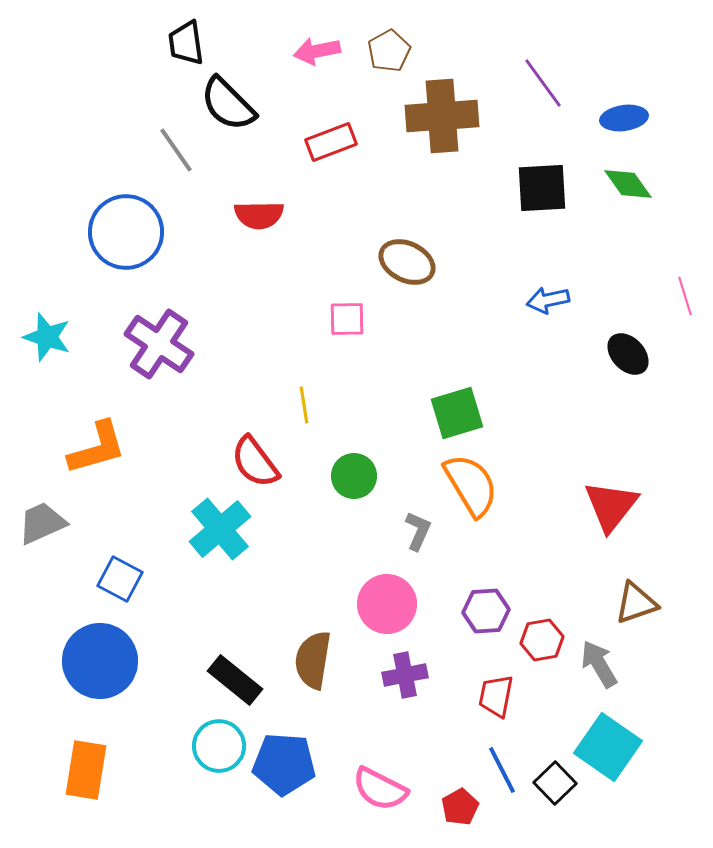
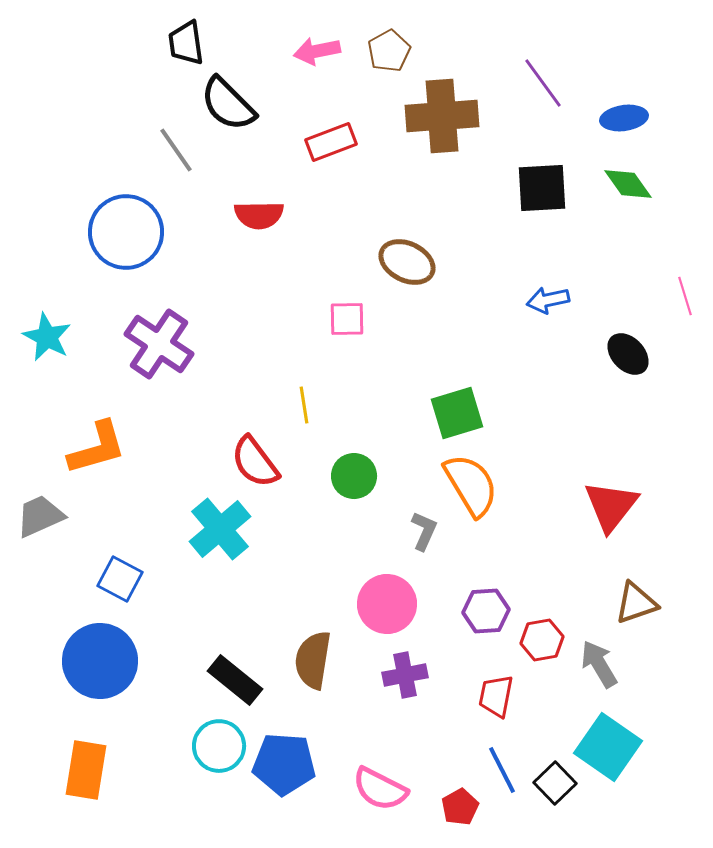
cyan star at (47, 337): rotated 9 degrees clockwise
gray trapezoid at (42, 523): moved 2 px left, 7 px up
gray L-shape at (418, 531): moved 6 px right
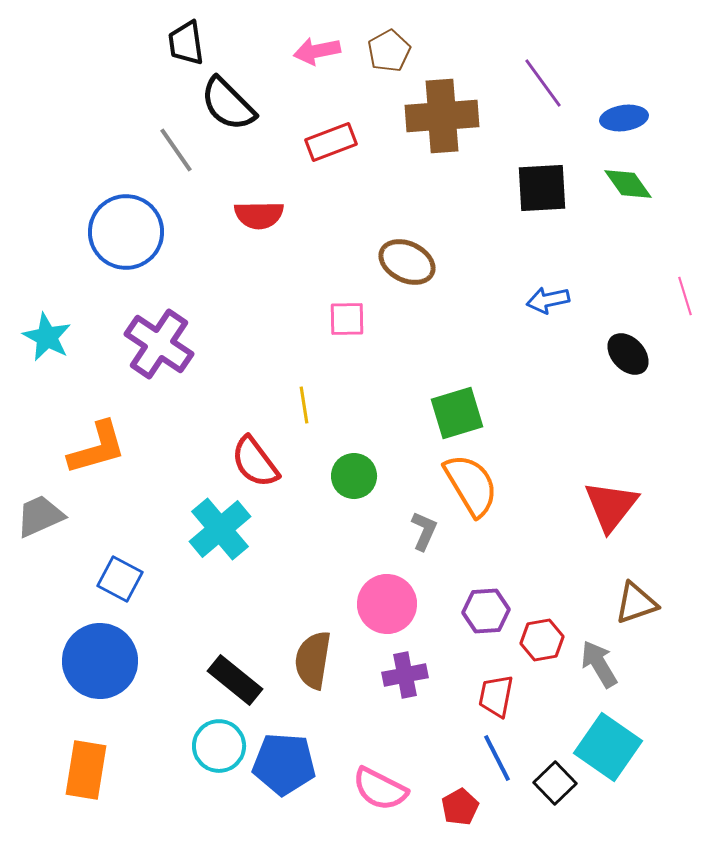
blue line at (502, 770): moved 5 px left, 12 px up
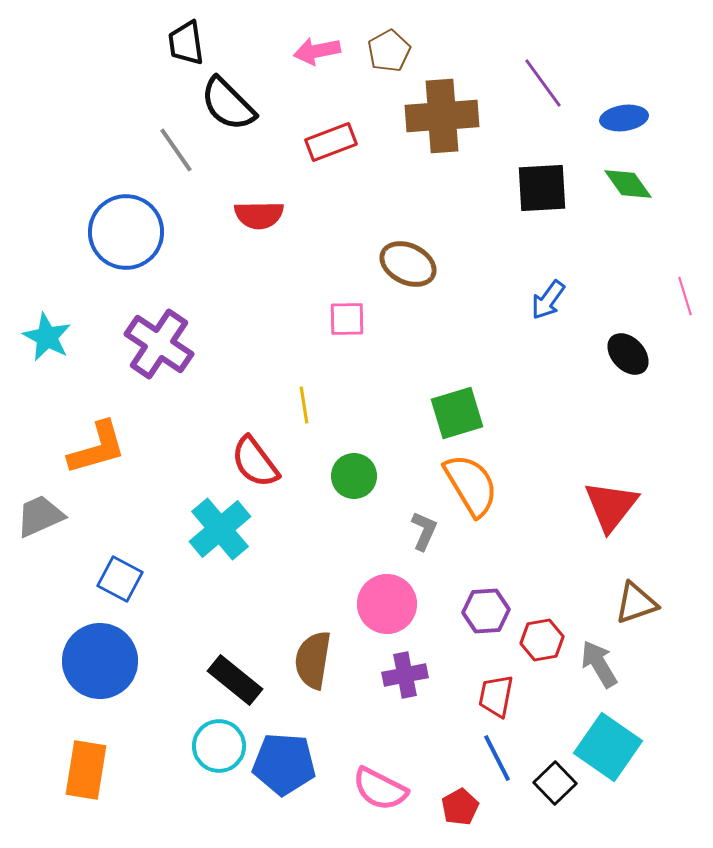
brown ellipse at (407, 262): moved 1 px right, 2 px down
blue arrow at (548, 300): rotated 42 degrees counterclockwise
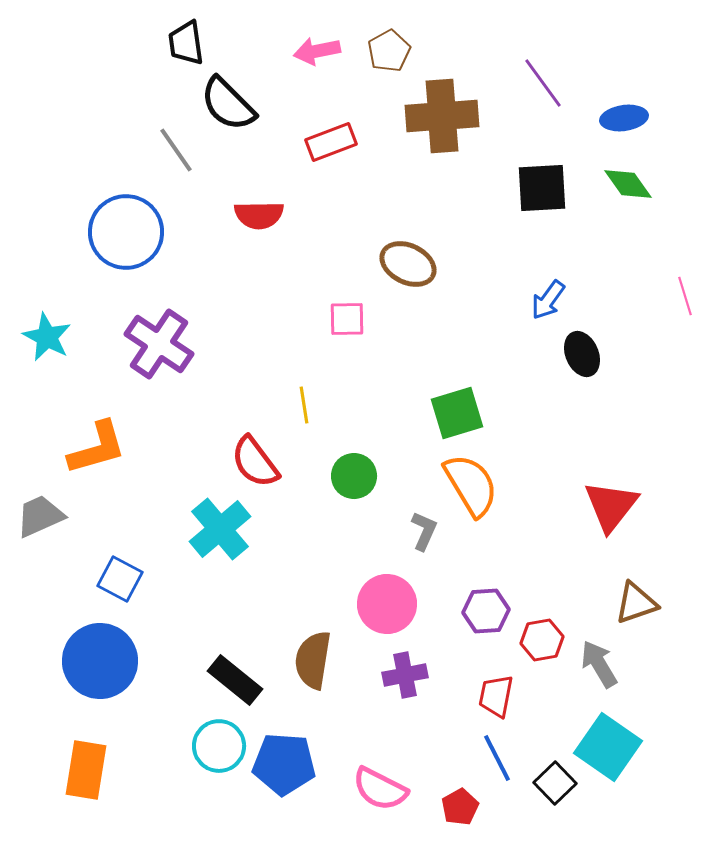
black ellipse at (628, 354): moved 46 px left; rotated 21 degrees clockwise
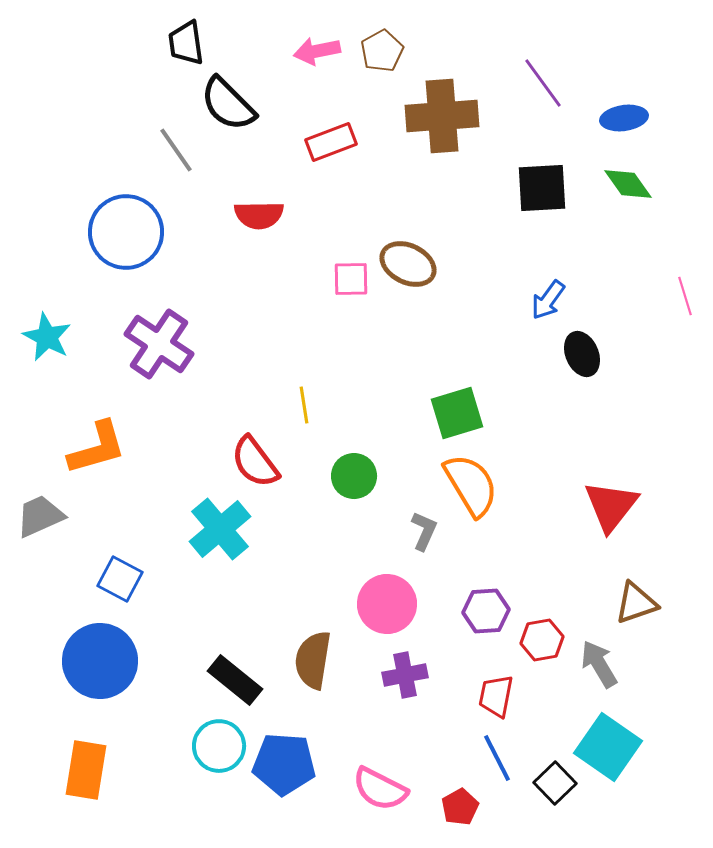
brown pentagon at (389, 51): moved 7 px left
pink square at (347, 319): moved 4 px right, 40 px up
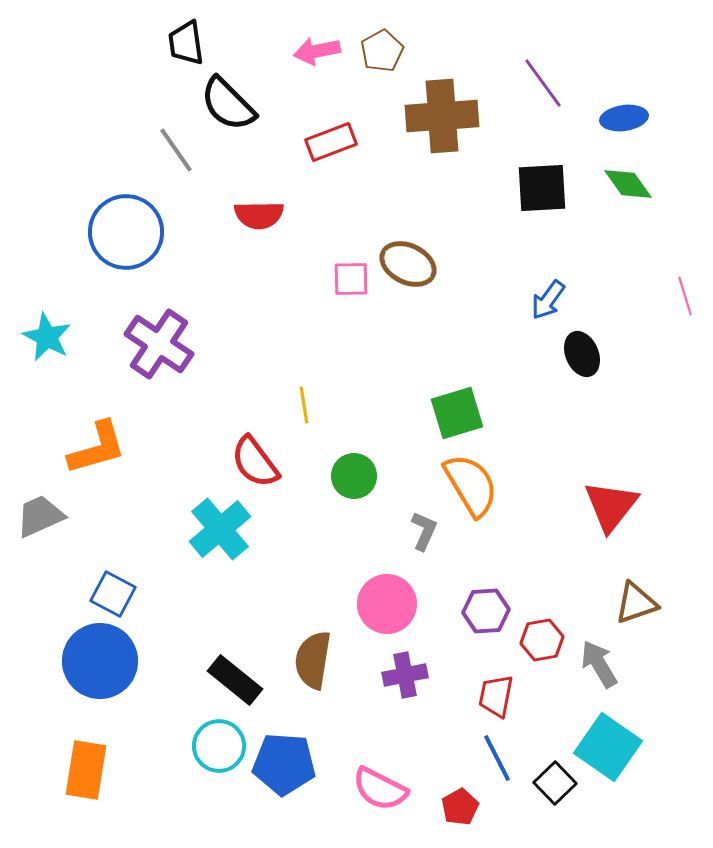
blue square at (120, 579): moved 7 px left, 15 px down
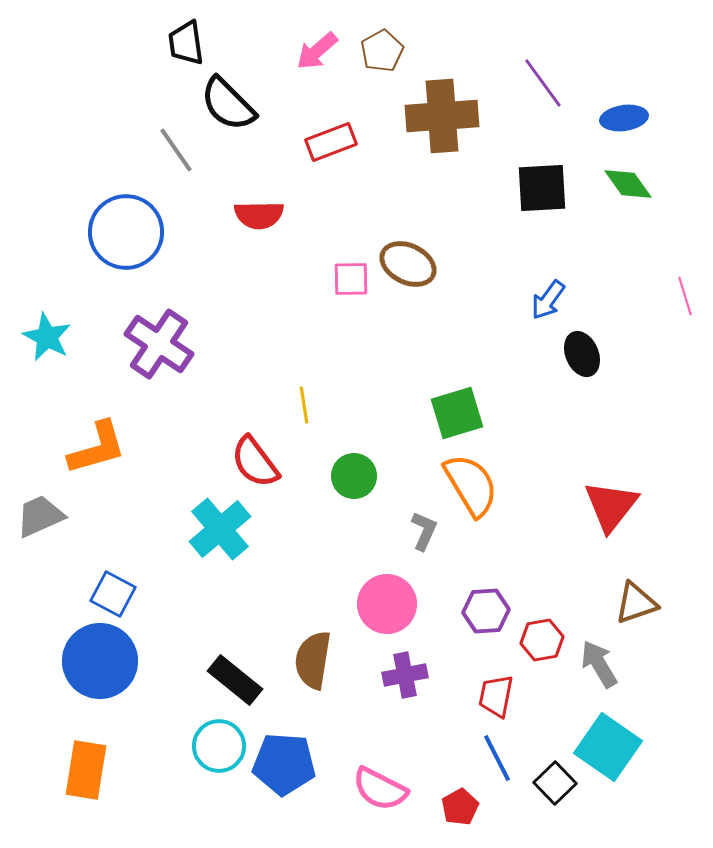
pink arrow at (317, 51): rotated 30 degrees counterclockwise
